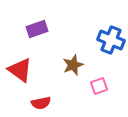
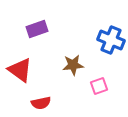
brown star: rotated 15 degrees clockwise
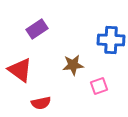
purple rectangle: rotated 15 degrees counterclockwise
blue cross: rotated 20 degrees counterclockwise
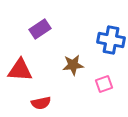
purple rectangle: moved 3 px right
blue cross: rotated 8 degrees clockwise
red triangle: rotated 32 degrees counterclockwise
pink square: moved 5 px right, 2 px up
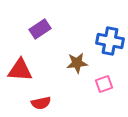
blue cross: moved 1 px left, 1 px down
brown star: moved 4 px right, 2 px up
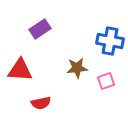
brown star: moved 5 px down
pink square: moved 2 px right, 3 px up
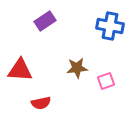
purple rectangle: moved 5 px right, 8 px up
blue cross: moved 15 px up
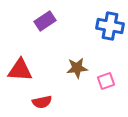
red semicircle: moved 1 px right, 1 px up
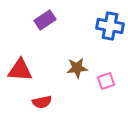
purple rectangle: moved 1 px up
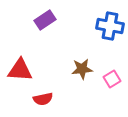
brown star: moved 5 px right, 1 px down
pink square: moved 6 px right, 2 px up; rotated 12 degrees counterclockwise
red semicircle: moved 1 px right, 3 px up
